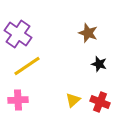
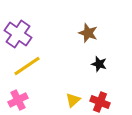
pink cross: rotated 24 degrees counterclockwise
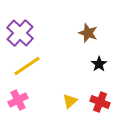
purple cross: moved 2 px right, 1 px up; rotated 8 degrees clockwise
black star: rotated 21 degrees clockwise
yellow triangle: moved 3 px left, 1 px down
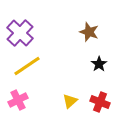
brown star: moved 1 px right, 1 px up
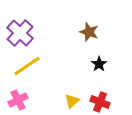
yellow triangle: moved 2 px right
